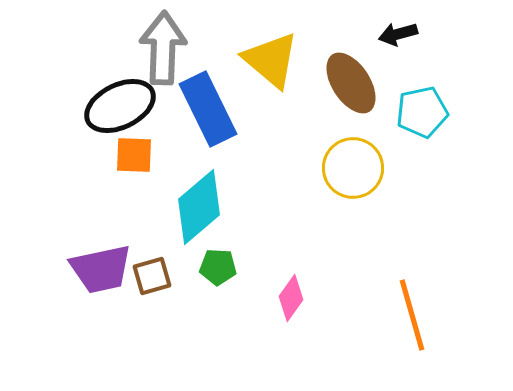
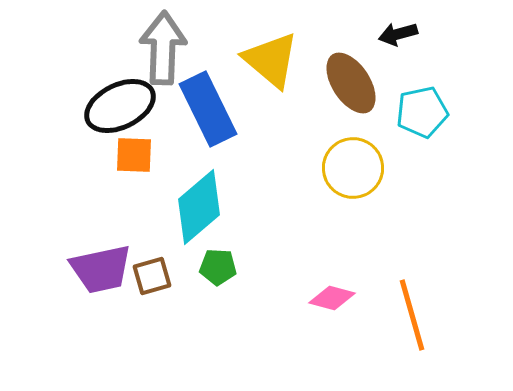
pink diamond: moved 41 px right; rotated 69 degrees clockwise
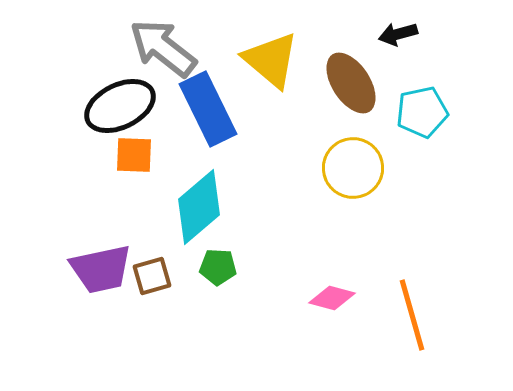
gray arrow: rotated 54 degrees counterclockwise
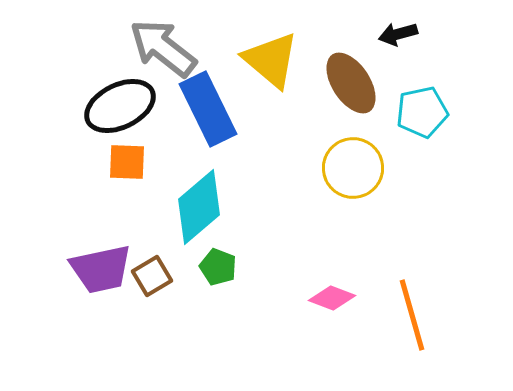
orange square: moved 7 px left, 7 px down
green pentagon: rotated 18 degrees clockwise
brown square: rotated 15 degrees counterclockwise
pink diamond: rotated 6 degrees clockwise
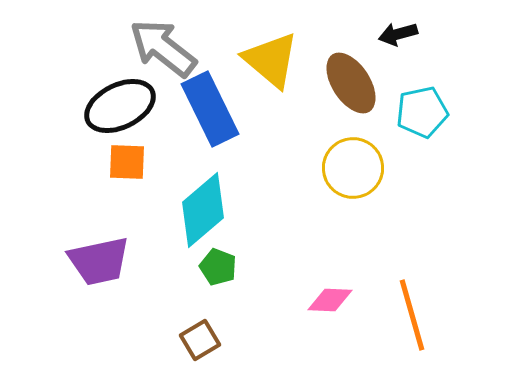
blue rectangle: moved 2 px right
cyan diamond: moved 4 px right, 3 px down
purple trapezoid: moved 2 px left, 8 px up
brown square: moved 48 px right, 64 px down
pink diamond: moved 2 px left, 2 px down; rotated 18 degrees counterclockwise
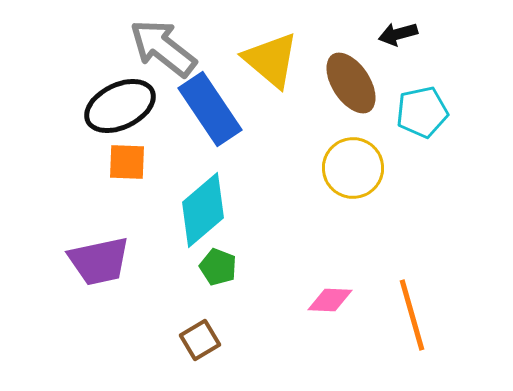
blue rectangle: rotated 8 degrees counterclockwise
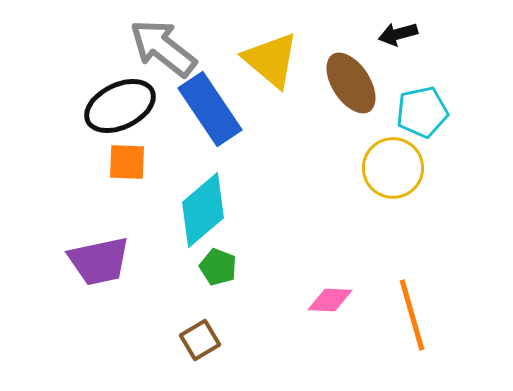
yellow circle: moved 40 px right
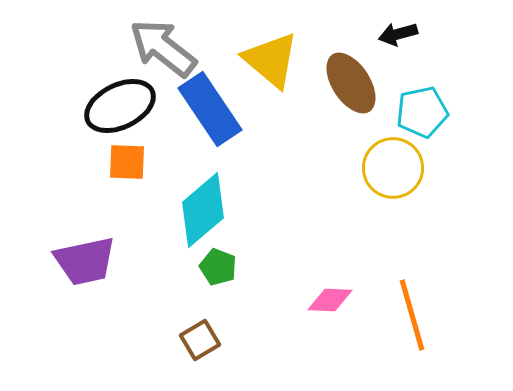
purple trapezoid: moved 14 px left
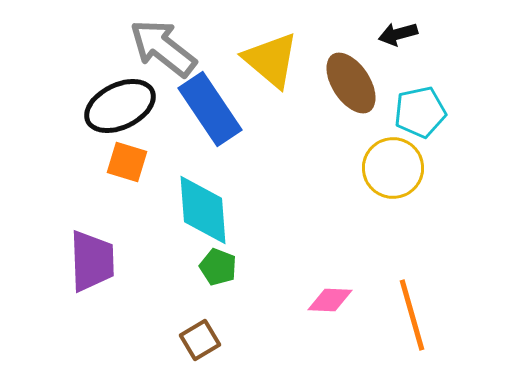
cyan pentagon: moved 2 px left
orange square: rotated 15 degrees clockwise
cyan diamond: rotated 54 degrees counterclockwise
purple trapezoid: moved 7 px right; rotated 80 degrees counterclockwise
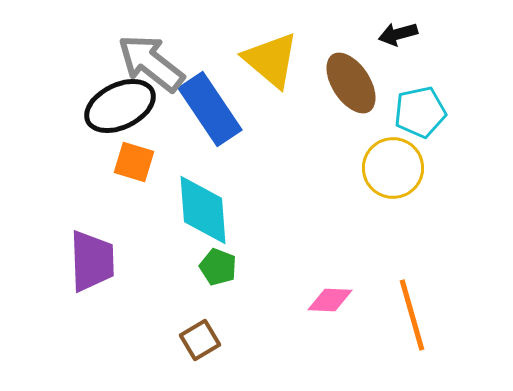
gray arrow: moved 12 px left, 15 px down
orange square: moved 7 px right
